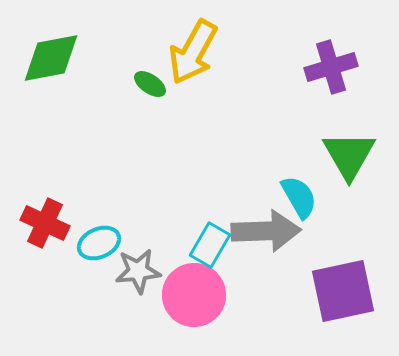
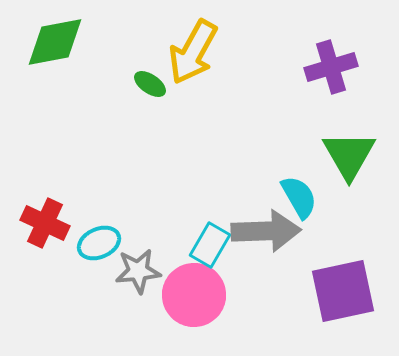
green diamond: moved 4 px right, 16 px up
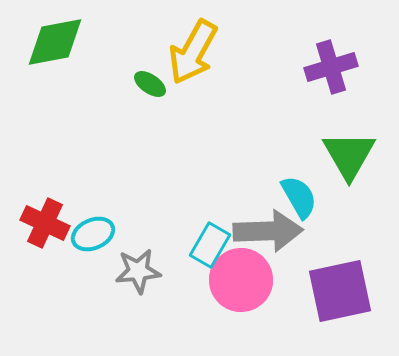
gray arrow: moved 2 px right
cyan ellipse: moved 6 px left, 9 px up
purple square: moved 3 px left
pink circle: moved 47 px right, 15 px up
